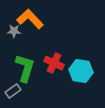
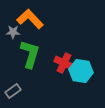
gray star: moved 1 px left, 1 px down
red cross: moved 10 px right
green L-shape: moved 5 px right, 14 px up
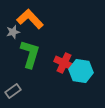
gray star: rotated 16 degrees counterclockwise
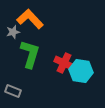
gray rectangle: rotated 56 degrees clockwise
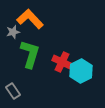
red cross: moved 2 px left, 1 px up
cyan hexagon: rotated 25 degrees clockwise
gray rectangle: rotated 35 degrees clockwise
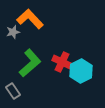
green L-shape: moved 9 px down; rotated 32 degrees clockwise
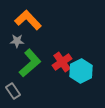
orange L-shape: moved 2 px left, 1 px down
gray star: moved 4 px right, 9 px down; rotated 16 degrees clockwise
red cross: rotated 30 degrees clockwise
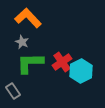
orange L-shape: moved 2 px up
gray star: moved 5 px right, 1 px down; rotated 24 degrees clockwise
green L-shape: rotated 140 degrees counterclockwise
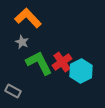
green L-shape: moved 9 px right; rotated 64 degrees clockwise
gray rectangle: rotated 28 degrees counterclockwise
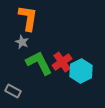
orange L-shape: rotated 52 degrees clockwise
